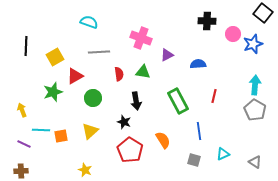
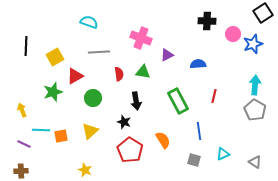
black square: rotated 18 degrees clockwise
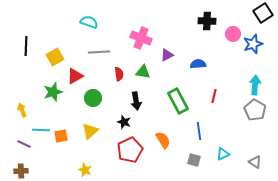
red pentagon: rotated 15 degrees clockwise
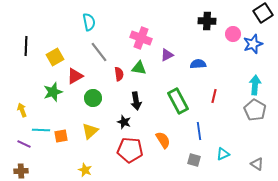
cyan semicircle: rotated 60 degrees clockwise
gray line: rotated 55 degrees clockwise
green triangle: moved 4 px left, 4 px up
red pentagon: rotated 30 degrees clockwise
gray triangle: moved 2 px right, 2 px down
